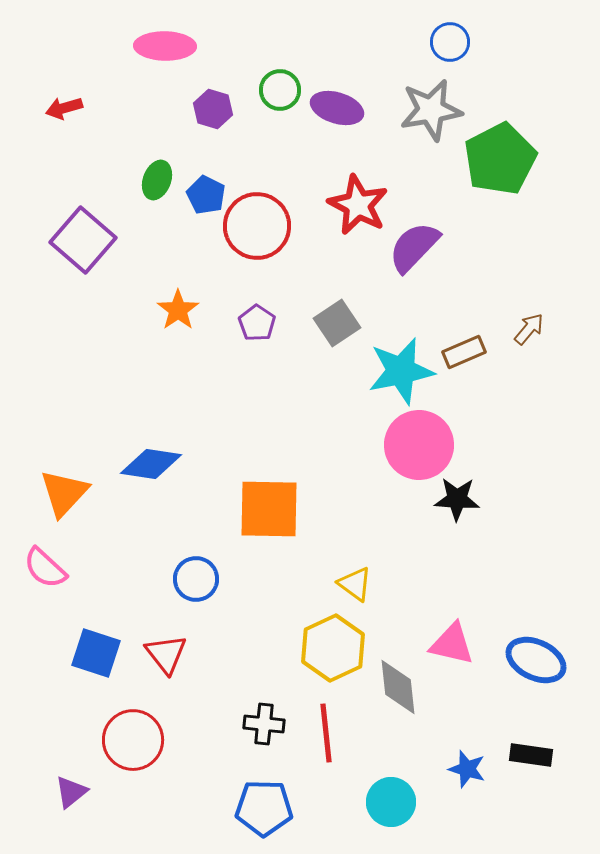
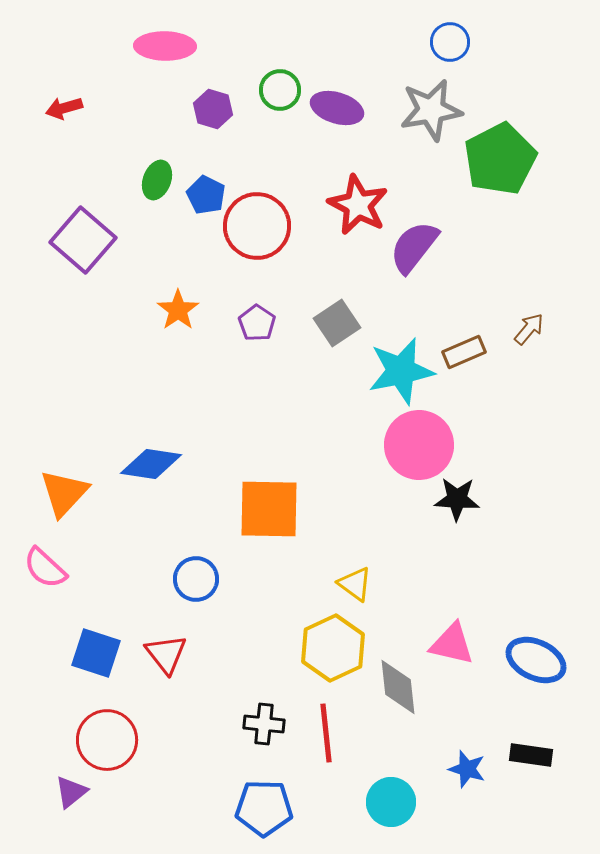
purple semicircle at (414, 247): rotated 6 degrees counterclockwise
red circle at (133, 740): moved 26 px left
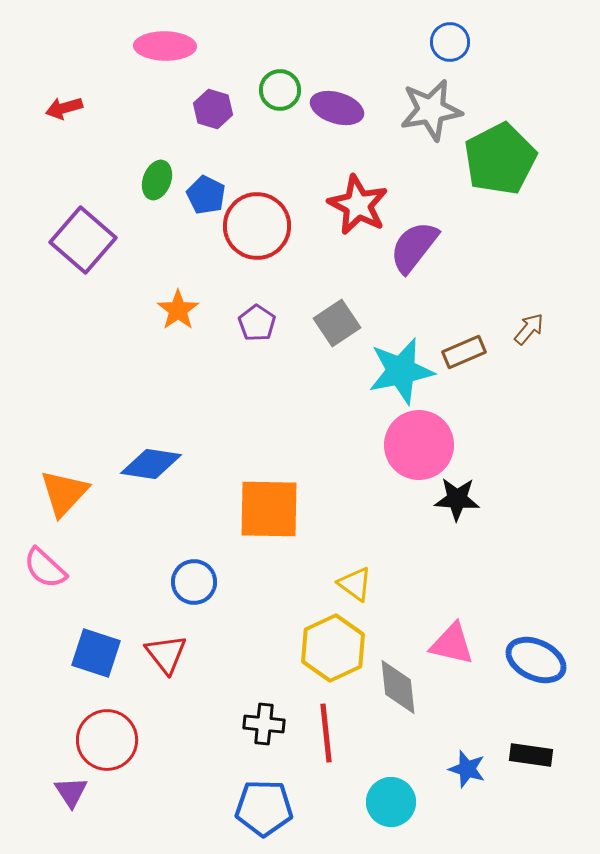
blue circle at (196, 579): moved 2 px left, 3 px down
purple triangle at (71, 792): rotated 24 degrees counterclockwise
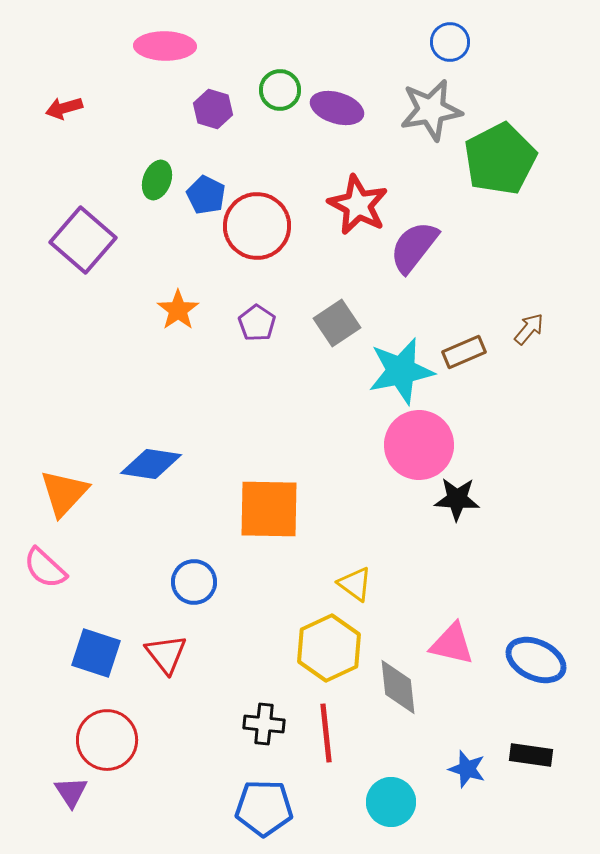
yellow hexagon at (333, 648): moved 4 px left
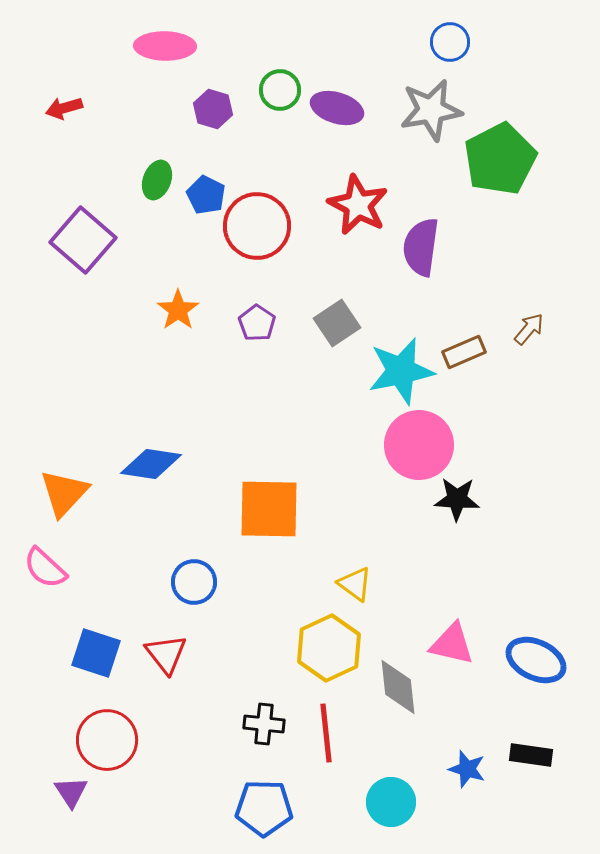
purple semicircle at (414, 247): moved 7 px right; rotated 30 degrees counterclockwise
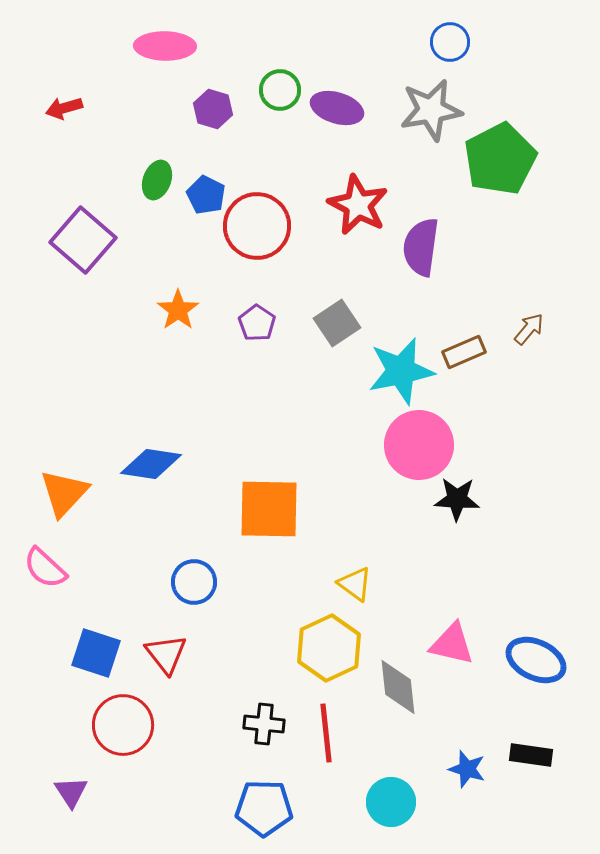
red circle at (107, 740): moved 16 px right, 15 px up
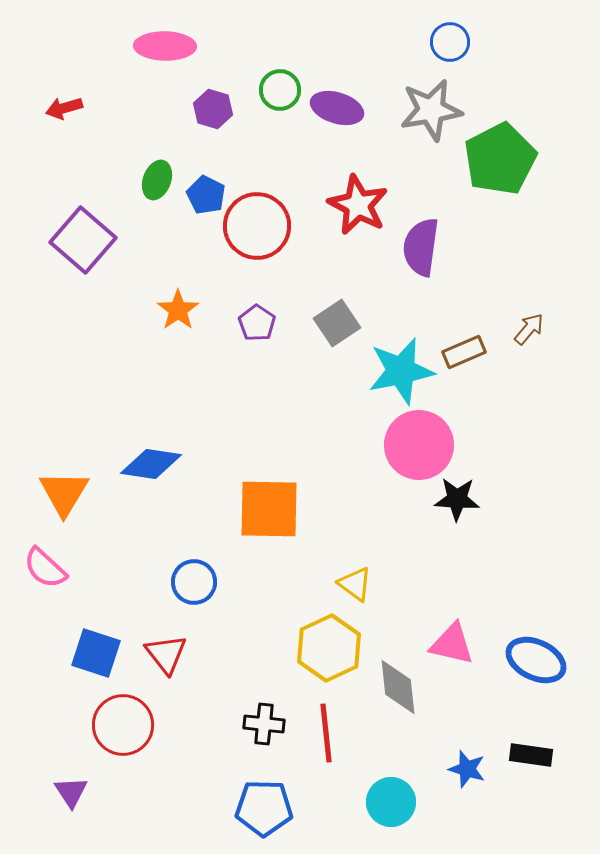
orange triangle at (64, 493): rotated 12 degrees counterclockwise
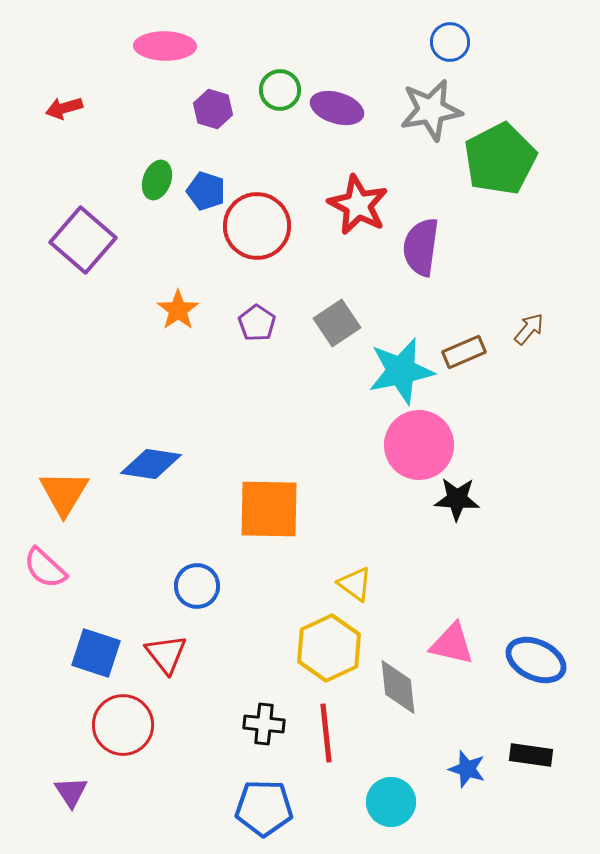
blue pentagon at (206, 195): moved 4 px up; rotated 9 degrees counterclockwise
blue circle at (194, 582): moved 3 px right, 4 px down
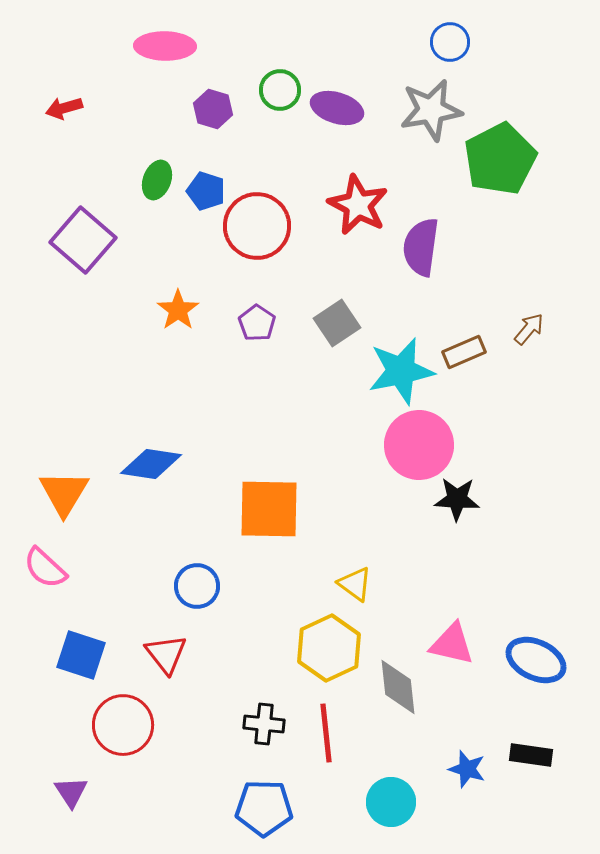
blue square at (96, 653): moved 15 px left, 2 px down
